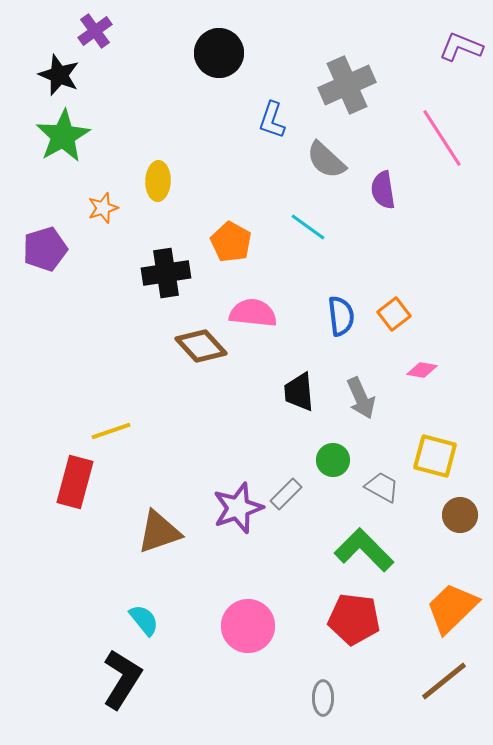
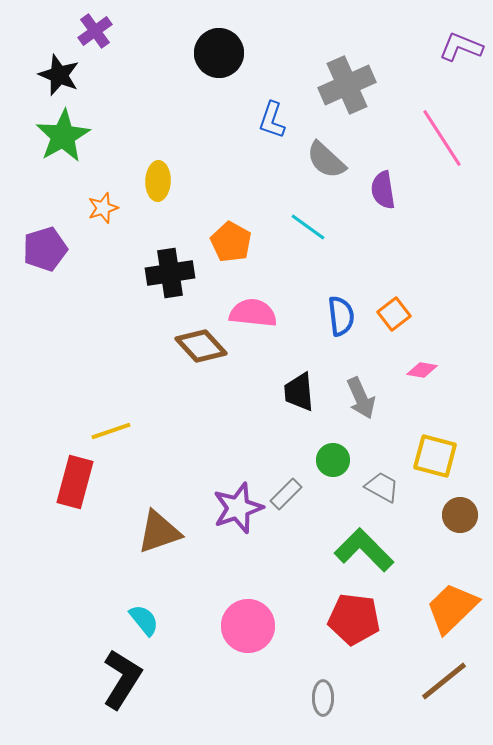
black cross: moved 4 px right
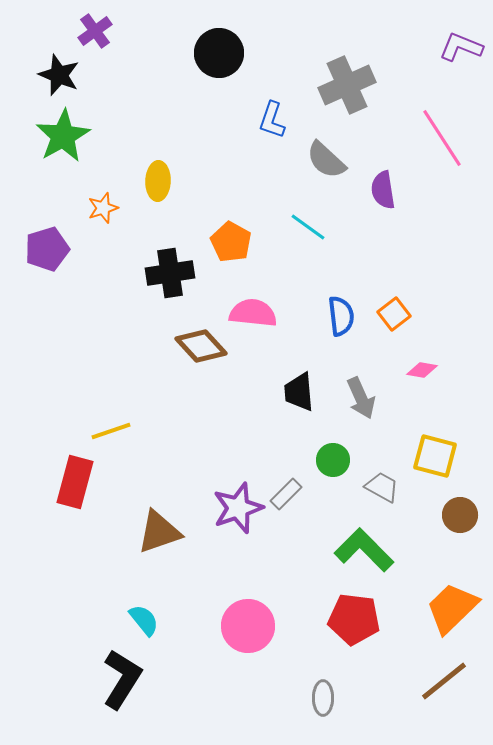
purple pentagon: moved 2 px right
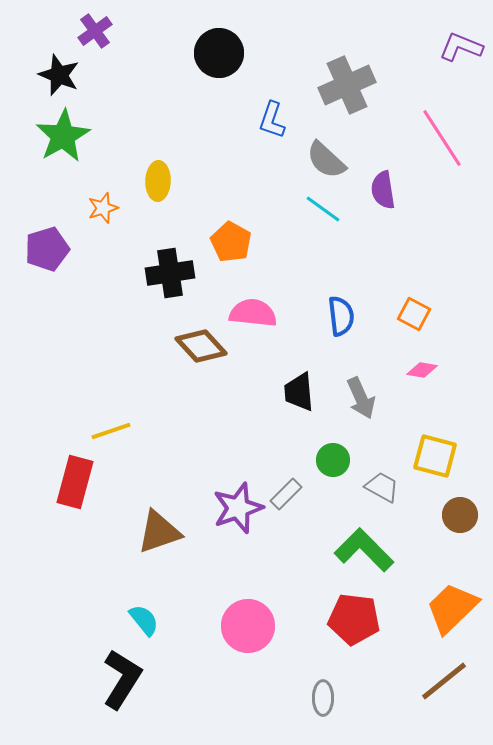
cyan line: moved 15 px right, 18 px up
orange square: moved 20 px right; rotated 24 degrees counterclockwise
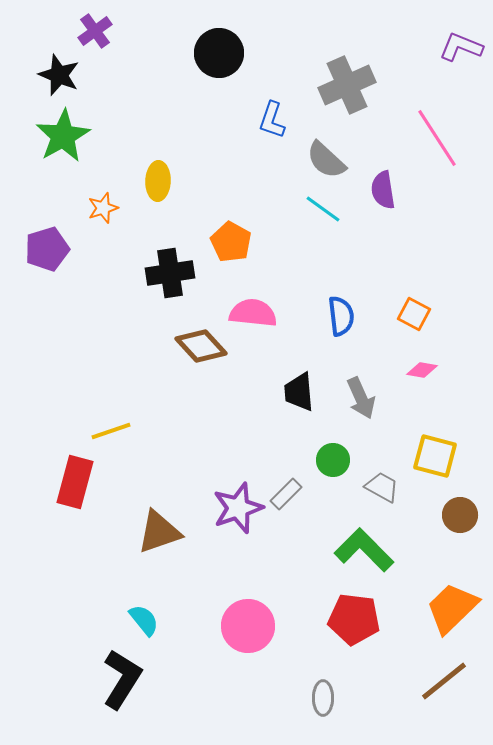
pink line: moved 5 px left
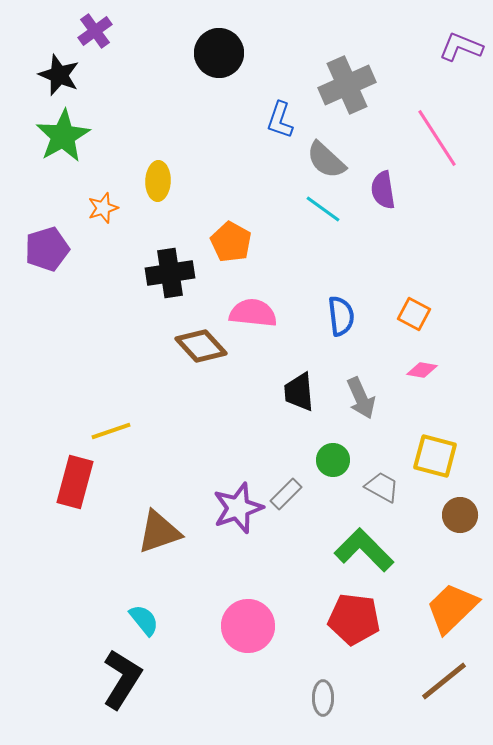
blue L-shape: moved 8 px right
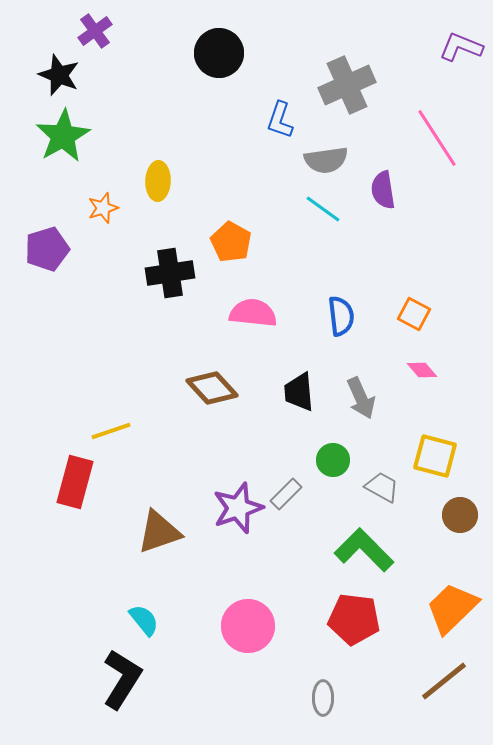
gray semicircle: rotated 51 degrees counterclockwise
brown diamond: moved 11 px right, 42 px down
pink diamond: rotated 40 degrees clockwise
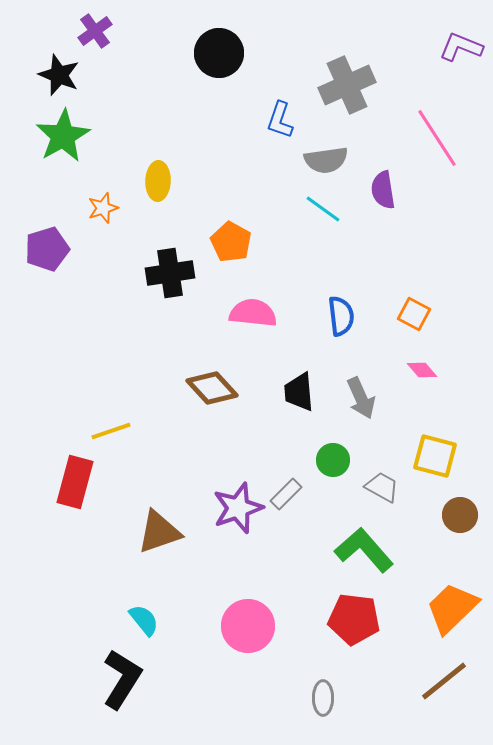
green L-shape: rotated 4 degrees clockwise
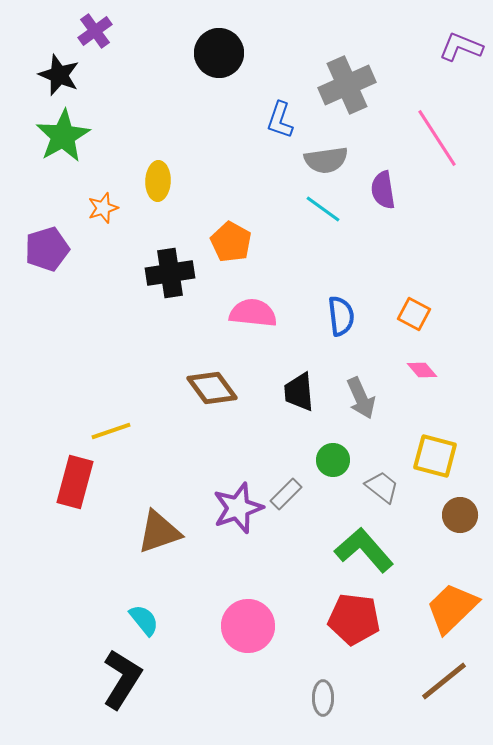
brown diamond: rotated 6 degrees clockwise
gray trapezoid: rotated 9 degrees clockwise
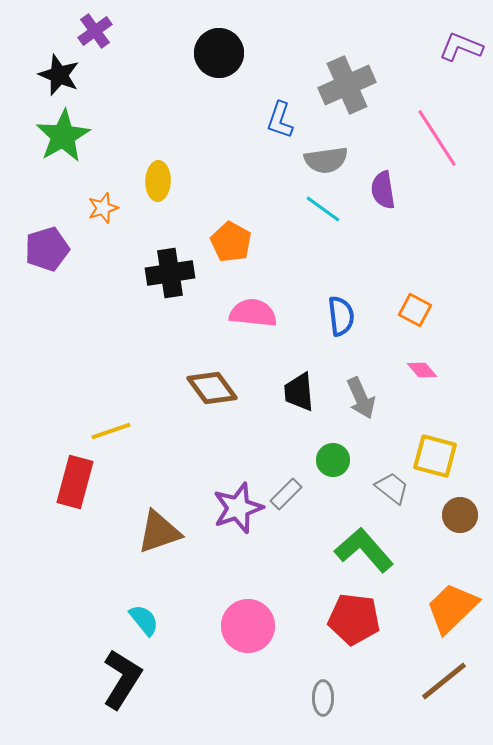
orange square: moved 1 px right, 4 px up
gray trapezoid: moved 10 px right, 1 px down
